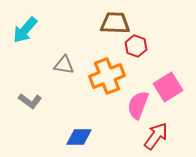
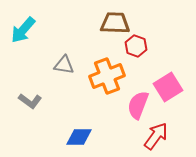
cyan arrow: moved 2 px left
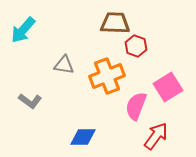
pink semicircle: moved 2 px left, 1 px down
blue diamond: moved 4 px right
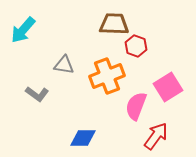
brown trapezoid: moved 1 px left, 1 px down
gray L-shape: moved 7 px right, 7 px up
blue diamond: moved 1 px down
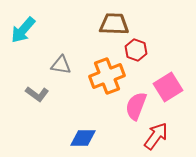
red hexagon: moved 4 px down
gray triangle: moved 3 px left
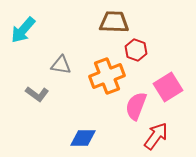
brown trapezoid: moved 2 px up
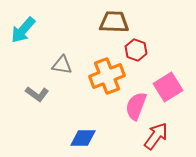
gray triangle: moved 1 px right
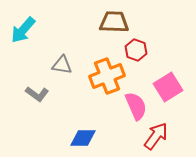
pink semicircle: rotated 136 degrees clockwise
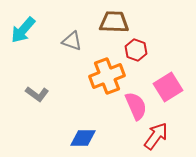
gray triangle: moved 10 px right, 24 px up; rotated 10 degrees clockwise
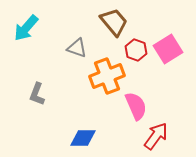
brown trapezoid: rotated 48 degrees clockwise
cyan arrow: moved 3 px right, 2 px up
gray triangle: moved 5 px right, 7 px down
pink square: moved 38 px up
gray L-shape: rotated 75 degrees clockwise
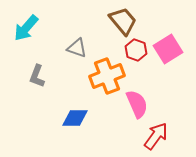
brown trapezoid: moved 9 px right, 1 px up
gray L-shape: moved 18 px up
pink semicircle: moved 1 px right, 2 px up
blue diamond: moved 8 px left, 20 px up
